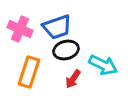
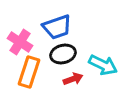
pink cross: moved 13 px down; rotated 10 degrees clockwise
black ellipse: moved 3 px left, 4 px down
red arrow: rotated 144 degrees counterclockwise
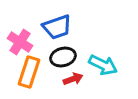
black ellipse: moved 3 px down
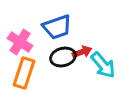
cyan arrow: rotated 24 degrees clockwise
orange rectangle: moved 5 px left, 1 px down
red arrow: moved 9 px right, 27 px up
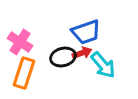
blue trapezoid: moved 29 px right, 5 px down
red arrow: moved 1 px down
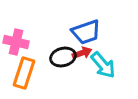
pink cross: moved 4 px left; rotated 20 degrees counterclockwise
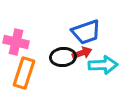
black ellipse: rotated 10 degrees clockwise
cyan arrow: rotated 52 degrees counterclockwise
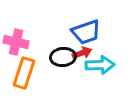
cyan arrow: moved 3 px left
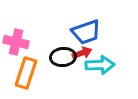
orange rectangle: moved 2 px right
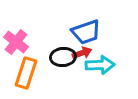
pink cross: rotated 25 degrees clockwise
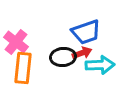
orange rectangle: moved 3 px left, 5 px up; rotated 12 degrees counterclockwise
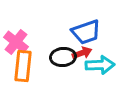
orange rectangle: moved 2 px up
